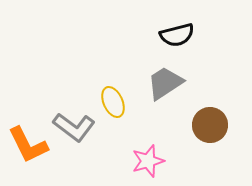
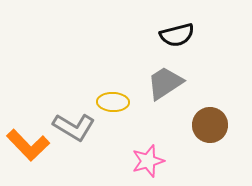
yellow ellipse: rotated 64 degrees counterclockwise
gray L-shape: rotated 6 degrees counterclockwise
orange L-shape: rotated 18 degrees counterclockwise
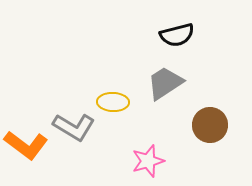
orange L-shape: moved 2 px left; rotated 9 degrees counterclockwise
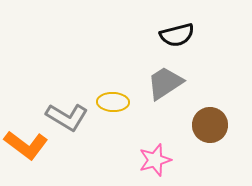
gray L-shape: moved 7 px left, 10 px up
pink star: moved 7 px right, 1 px up
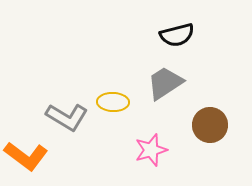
orange L-shape: moved 11 px down
pink star: moved 4 px left, 10 px up
